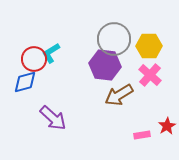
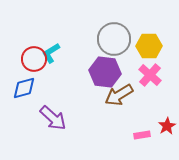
purple hexagon: moved 7 px down
blue diamond: moved 1 px left, 6 px down
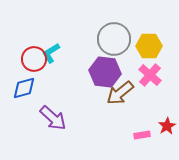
brown arrow: moved 1 px right, 2 px up; rotated 8 degrees counterclockwise
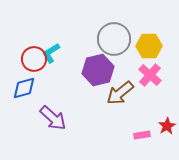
purple hexagon: moved 7 px left, 2 px up; rotated 20 degrees counterclockwise
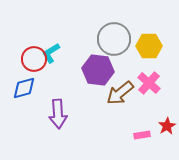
purple hexagon: rotated 20 degrees clockwise
pink cross: moved 1 px left, 8 px down
purple arrow: moved 5 px right, 4 px up; rotated 44 degrees clockwise
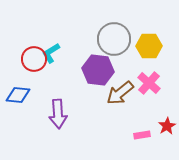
blue diamond: moved 6 px left, 7 px down; rotated 20 degrees clockwise
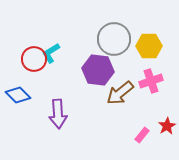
pink cross: moved 2 px right, 2 px up; rotated 30 degrees clockwise
blue diamond: rotated 40 degrees clockwise
pink rectangle: rotated 42 degrees counterclockwise
